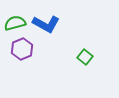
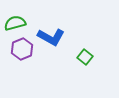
blue L-shape: moved 5 px right, 13 px down
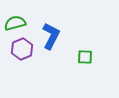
blue L-shape: moved 1 px up; rotated 92 degrees counterclockwise
green square: rotated 35 degrees counterclockwise
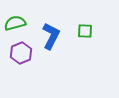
purple hexagon: moved 1 px left, 4 px down
green square: moved 26 px up
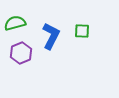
green square: moved 3 px left
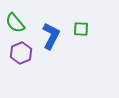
green semicircle: rotated 115 degrees counterclockwise
green square: moved 1 px left, 2 px up
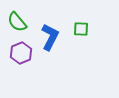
green semicircle: moved 2 px right, 1 px up
blue L-shape: moved 1 px left, 1 px down
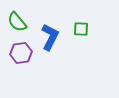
purple hexagon: rotated 15 degrees clockwise
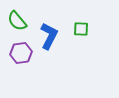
green semicircle: moved 1 px up
blue L-shape: moved 1 px left, 1 px up
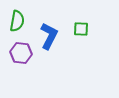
green semicircle: rotated 130 degrees counterclockwise
purple hexagon: rotated 15 degrees clockwise
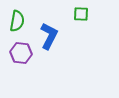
green square: moved 15 px up
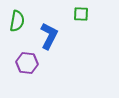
purple hexagon: moved 6 px right, 10 px down
